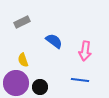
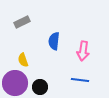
blue semicircle: rotated 120 degrees counterclockwise
pink arrow: moved 2 px left
purple circle: moved 1 px left
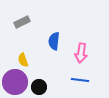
pink arrow: moved 2 px left, 2 px down
purple circle: moved 1 px up
black circle: moved 1 px left
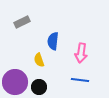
blue semicircle: moved 1 px left
yellow semicircle: moved 16 px right
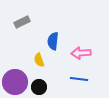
pink arrow: rotated 78 degrees clockwise
blue line: moved 1 px left, 1 px up
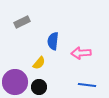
yellow semicircle: moved 3 px down; rotated 120 degrees counterclockwise
blue line: moved 8 px right, 6 px down
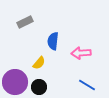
gray rectangle: moved 3 px right
blue line: rotated 24 degrees clockwise
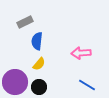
blue semicircle: moved 16 px left
yellow semicircle: moved 1 px down
